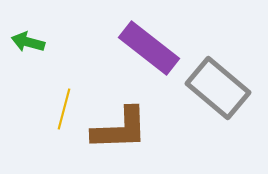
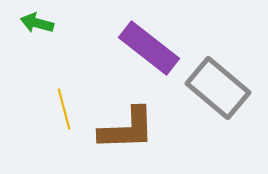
green arrow: moved 9 px right, 19 px up
yellow line: rotated 30 degrees counterclockwise
brown L-shape: moved 7 px right
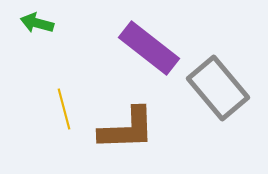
gray rectangle: rotated 10 degrees clockwise
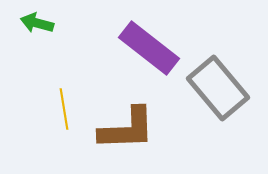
yellow line: rotated 6 degrees clockwise
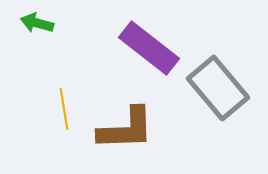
brown L-shape: moved 1 px left
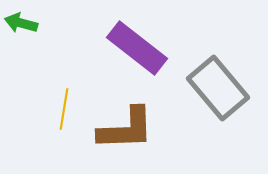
green arrow: moved 16 px left
purple rectangle: moved 12 px left
yellow line: rotated 18 degrees clockwise
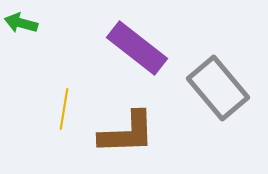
brown L-shape: moved 1 px right, 4 px down
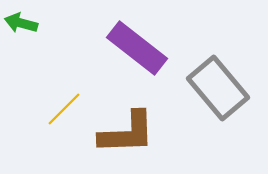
yellow line: rotated 36 degrees clockwise
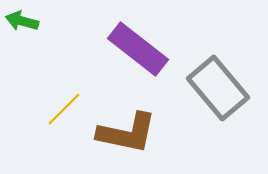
green arrow: moved 1 px right, 2 px up
purple rectangle: moved 1 px right, 1 px down
brown L-shape: rotated 14 degrees clockwise
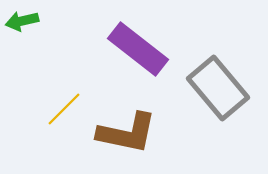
green arrow: rotated 28 degrees counterclockwise
